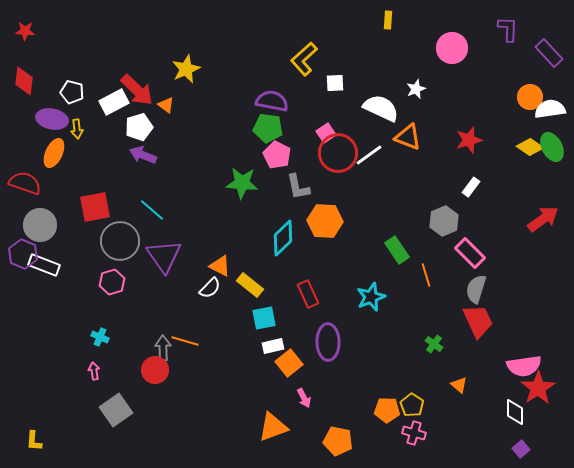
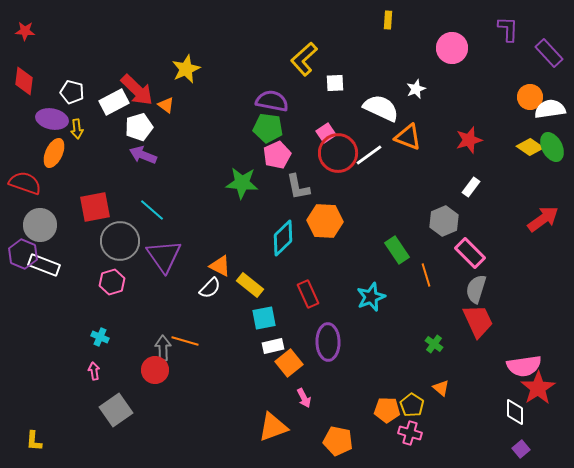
pink pentagon at (277, 155): rotated 20 degrees clockwise
orange triangle at (459, 385): moved 18 px left, 3 px down
pink cross at (414, 433): moved 4 px left
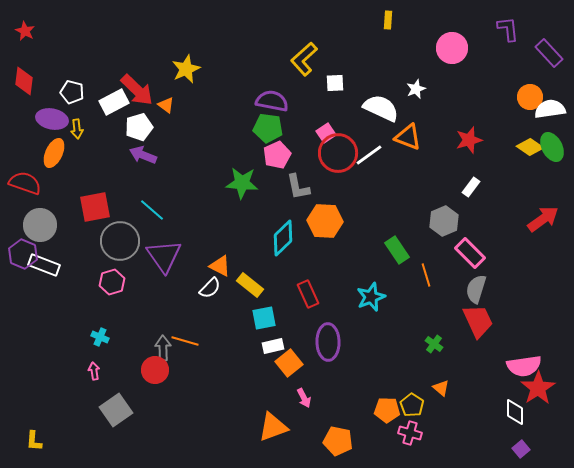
purple L-shape at (508, 29): rotated 8 degrees counterclockwise
red star at (25, 31): rotated 24 degrees clockwise
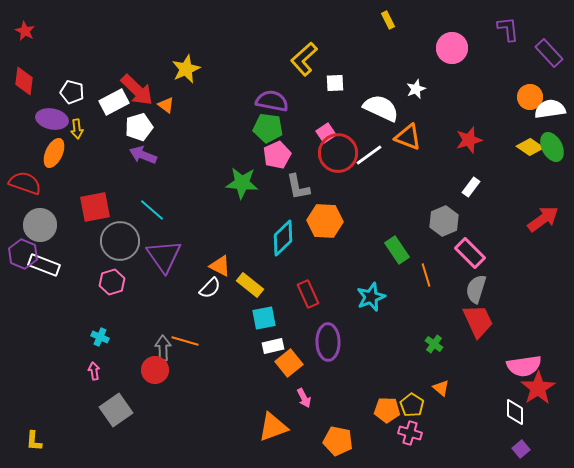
yellow rectangle at (388, 20): rotated 30 degrees counterclockwise
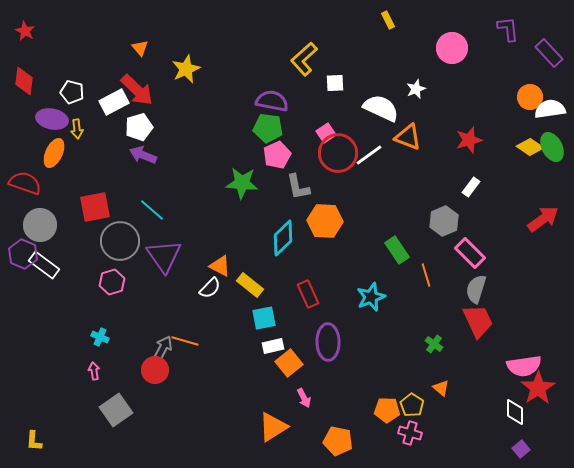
orange triangle at (166, 105): moved 26 px left, 57 px up; rotated 12 degrees clockwise
white rectangle at (44, 265): rotated 16 degrees clockwise
gray arrow at (163, 348): rotated 30 degrees clockwise
orange triangle at (273, 427): rotated 12 degrees counterclockwise
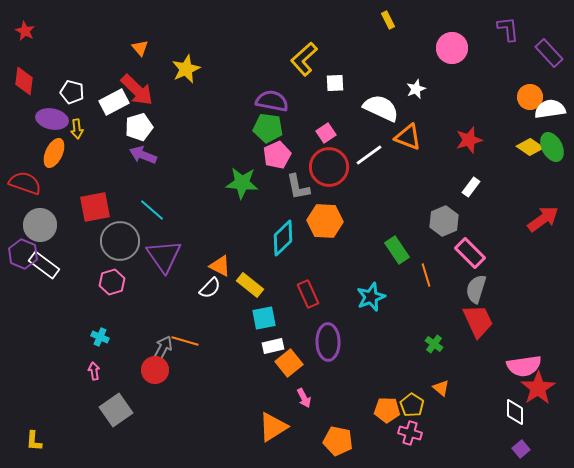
red circle at (338, 153): moved 9 px left, 14 px down
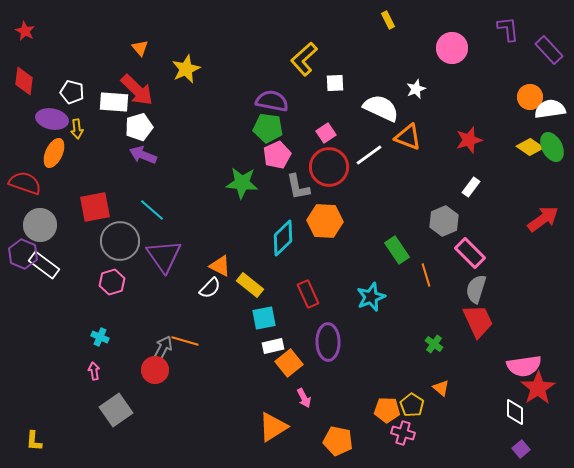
purple rectangle at (549, 53): moved 3 px up
white rectangle at (114, 102): rotated 32 degrees clockwise
pink cross at (410, 433): moved 7 px left
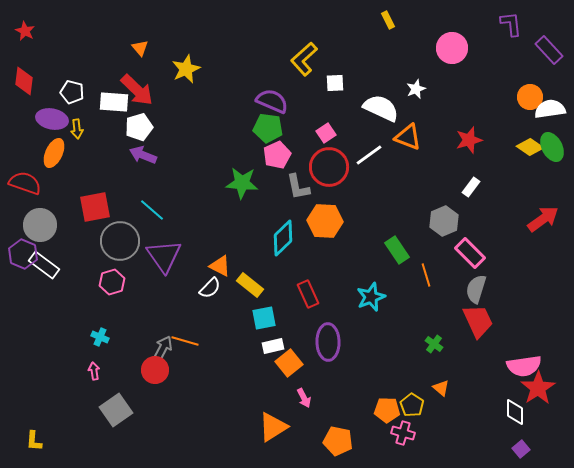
purple L-shape at (508, 29): moved 3 px right, 5 px up
purple semicircle at (272, 101): rotated 12 degrees clockwise
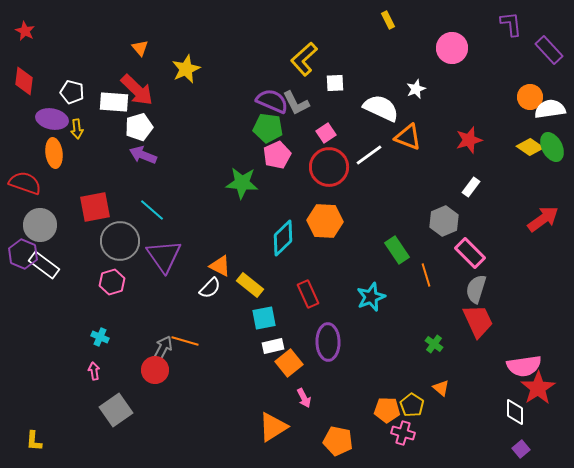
orange ellipse at (54, 153): rotated 32 degrees counterclockwise
gray L-shape at (298, 187): moved 2 px left, 84 px up; rotated 16 degrees counterclockwise
